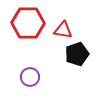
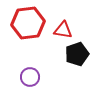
red hexagon: rotated 8 degrees counterclockwise
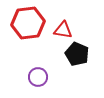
black pentagon: rotated 30 degrees counterclockwise
purple circle: moved 8 px right
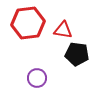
black pentagon: rotated 15 degrees counterclockwise
purple circle: moved 1 px left, 1 px down
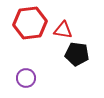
red hexagon: moved 2 px right
purple circle: moved 11 px left
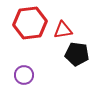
red triangle: rotated 18 degrees counterclockwise
purple circle: moved 2 px left, 3 px up
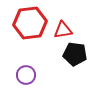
black pentagon: moved 2 px left
purple circle: moved 2 px right
